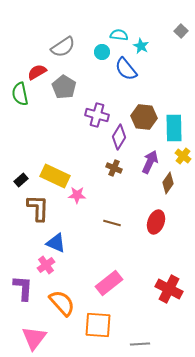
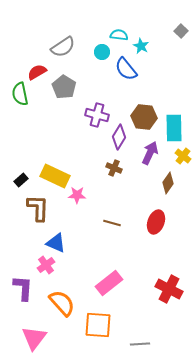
purple arrow: moved 9 px up
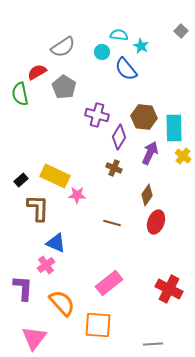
brown diamond: moved 21 px left, 12 px down
gray line: moved 13 px right
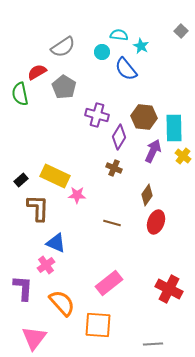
purple arrow: moved 3 px right, 2 px up
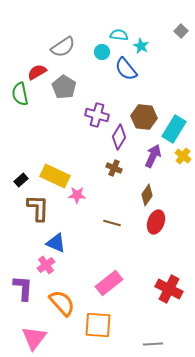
cyan rectangle: moved 1 px down; rotated 32 degrees clockwise
purple arrow: moved 5 px down
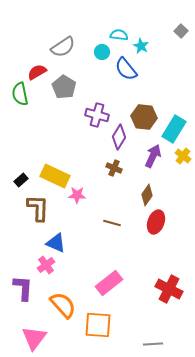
orange semicircle: moved 1 px right, 2 px down
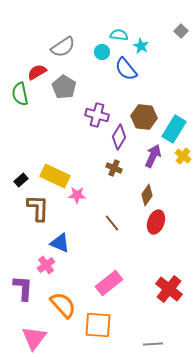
brown line: rotated 36 degrees clockwise
blue triangle: moved 4 px right
red cross: rotated 12 degrees clockwise
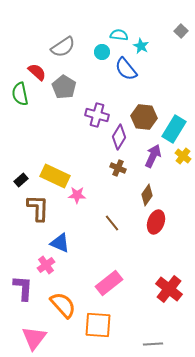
red semicircle: rotated 72 degrees clockwise
brown cross: moved 4 px right
